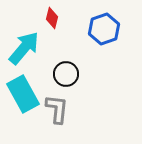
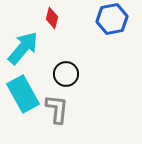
blue hexagon: moved 8 px right, 10 px up; rotated 8 degrees clockwise
cyan arrow: moved 1 px left
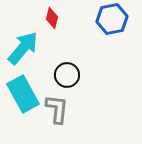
black circle: moved 1 px right, 1 px down
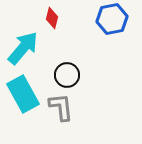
gray L-shape: moved 4 px right, 2 px up; rotated 12 degrees counterclockwise
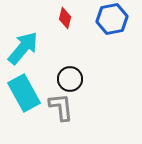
red diamond: moved 13 px right
black circle: moved 3 px right, 4 px down
cyan rectangle: moved 1 px right, 1 px up
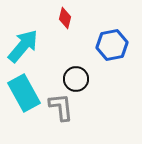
blue hexagon: moved 26 px down
cyan arrow: moved 2 px up
black circle: moved 6 px right
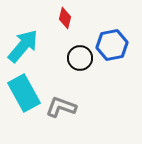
black circle: moved 4 px right, 21 px up
gray L-shape: rotated 64 degrees counterclockwise
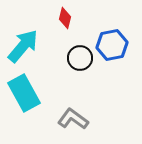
gray L-shape: moved 12 px right, 12 px down; rotated 16 degrees clockwise
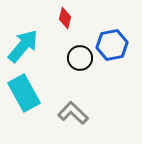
gray L-shape: moved 6 px up; rotated 8 degrees clockwise
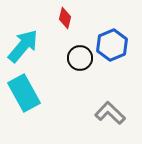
blue hexagon: rotated 12 degrees counterclockwise
gray L-shape: moved 37 px right
